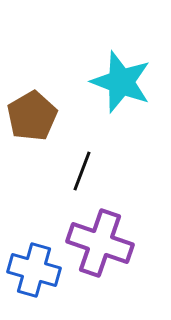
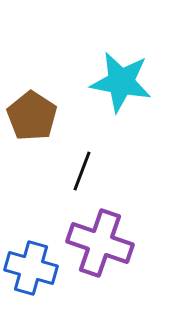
cyan star: rotated 10 degrees counterclockwise
brown pentagon: rotated 9 degrees counterclockwise
blue cross: moved 3 px left, 2 px up
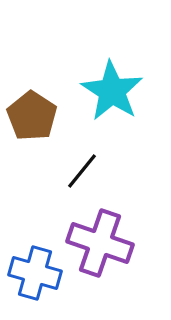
cyan star: moved 9 px left, 9 px down; rotated 22 degrees clockwise
black line: rotated 18 degrees clockwise
blue cross: moved 4 px right, 5 px down
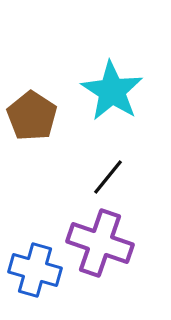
black line: moved 26 px right, 6 px down
blue cross: moved 3 px up
